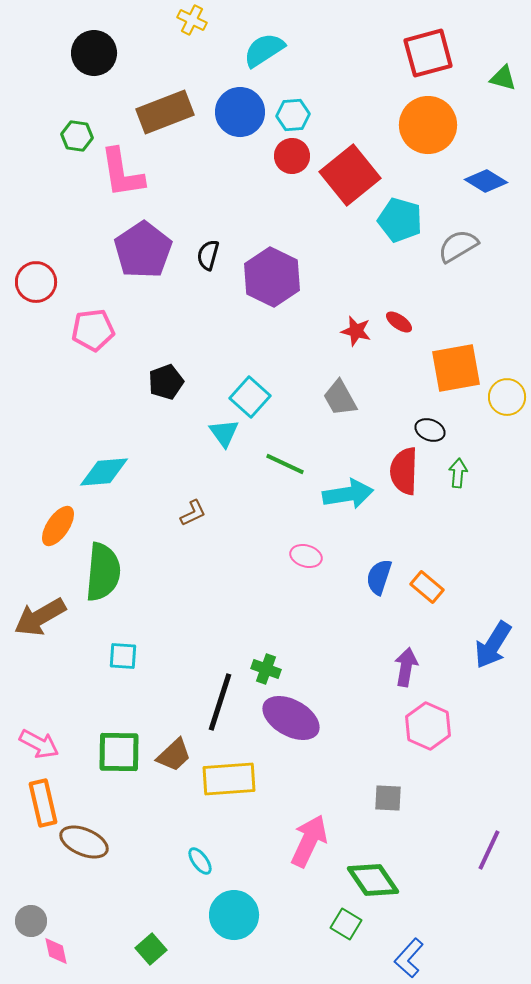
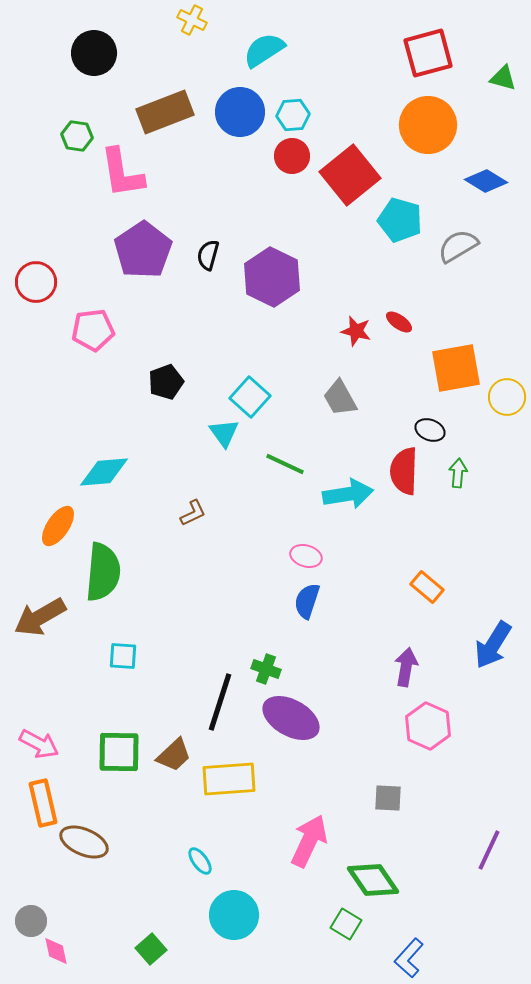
blue semicircle at (379, 577): moved 72 px left, 24 px down
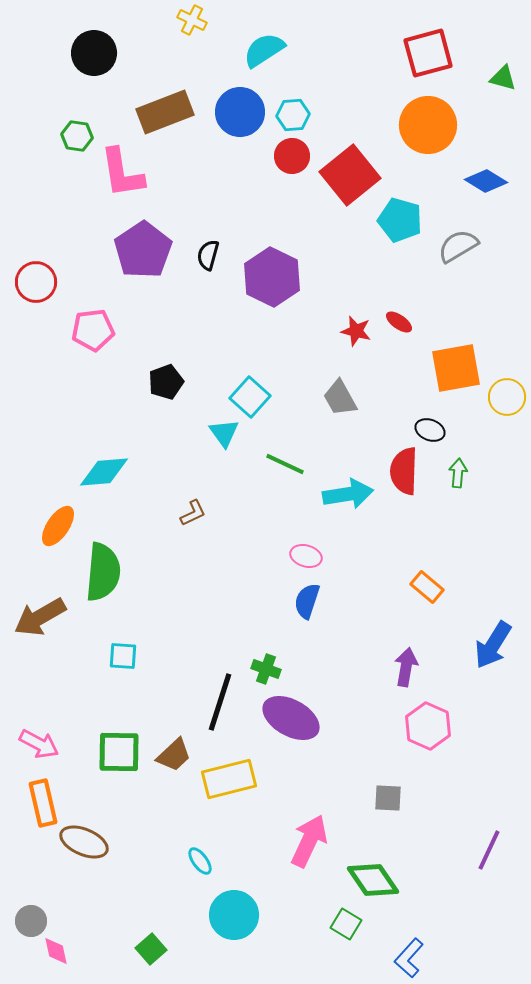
yellow rectangle at (229, 779): rotated 10 degrees counterclockwise
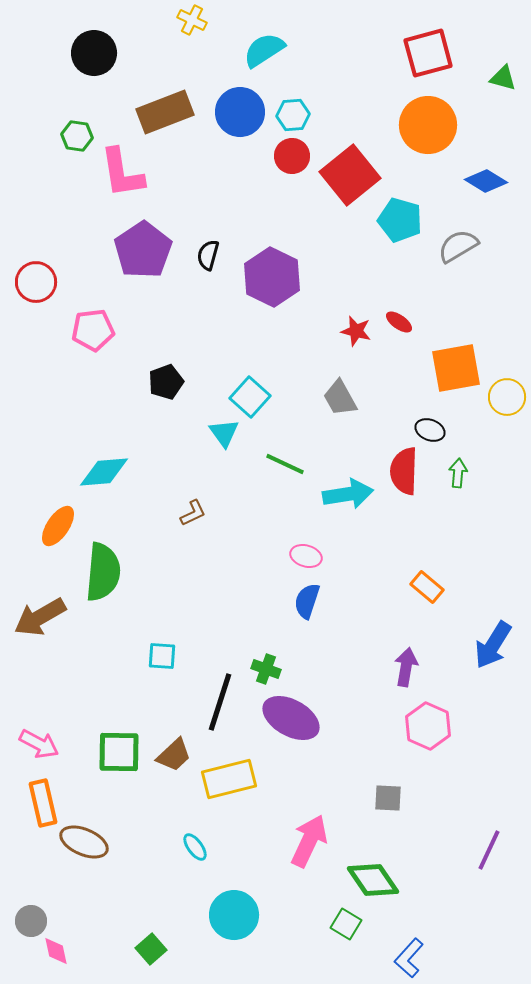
cyan square at (123, 656): moved 39 px right
cyan ellipse at (200, 861): moved 5 px left, 14 px up
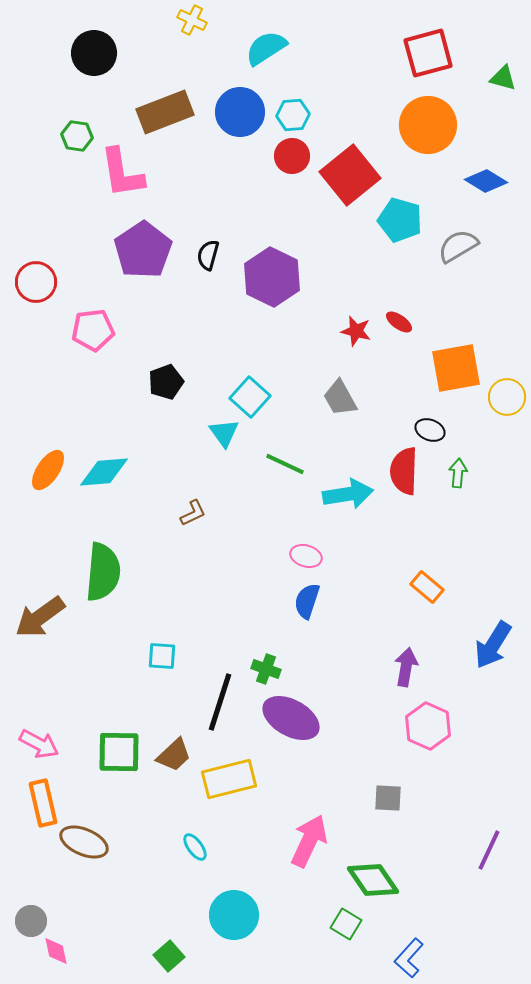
cyan semicircle at (264, 50): moved 2 px right, 2 px up
orange ellipse at (58, 526): moved 10 px left, 56 px up
brown arrow at (40, 617): rotated 6 degrees counterclockwise
green square at (151, 949): moved 18 px right, 7 px down
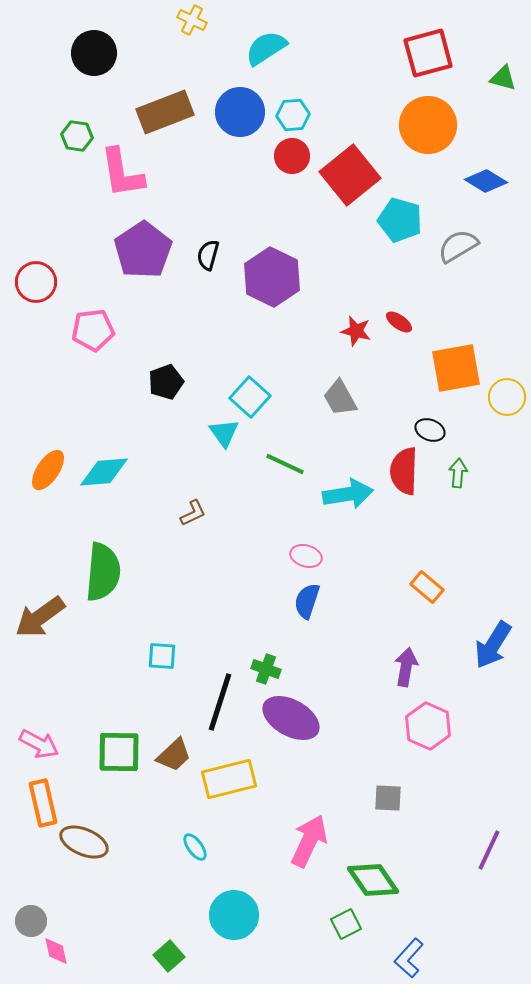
green square at (346, 924): rotated 32 degrees clockwise
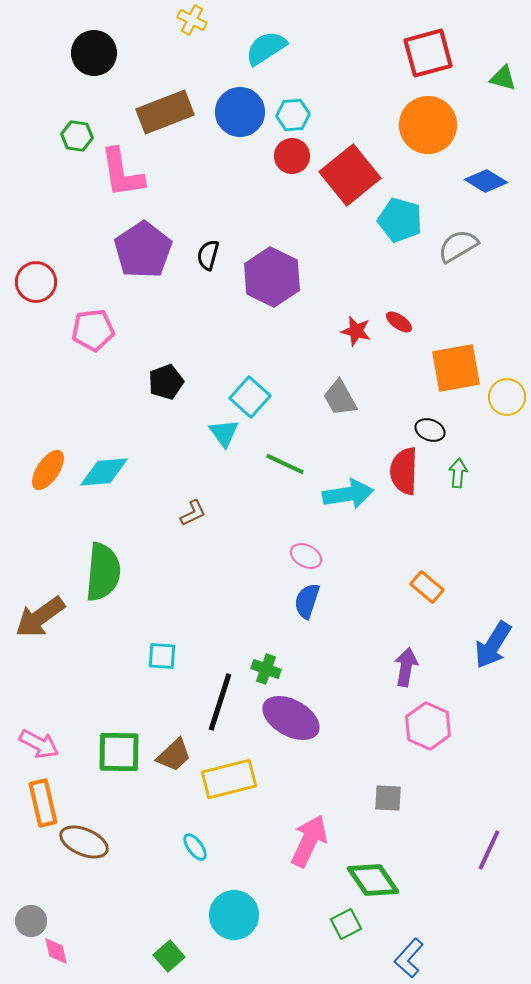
pink ellipse at (306, 556): rotated 12 degrees clockwise
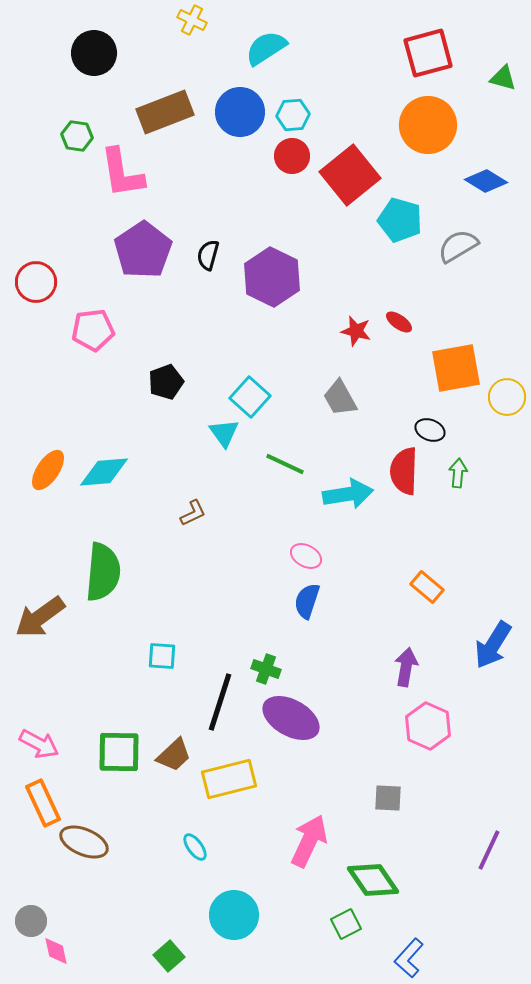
orange rectangle at (43, 803): rotated 12 degrees counterclockwise
